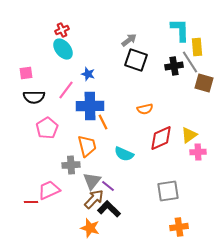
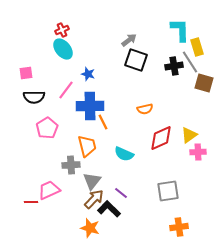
yellow rectangle: rotated 12 degrees counterclockwise
purple line: moved 13 px right, 7 px down
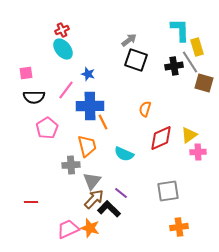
orange semicircle: rotated 119 degrees clockwise
pink trapezoid: moved 19 px right, 39 px down
